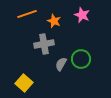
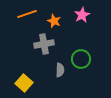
pink star: rotated 21 degrees clockwise
gray semicircle: moved 1 px left, 6 px down; rotated 152 degrees clockwise
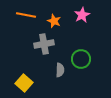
orange line: moved 1 px left, 1 px down; rotated 30 degrees clockwise
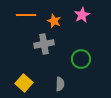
orange line: rotated 12 degrees counterclockwise
gray semicircle: moved 14 px down
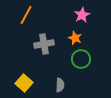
orange line: rotated 60 degrees counterclockwise
orange star: moved 21 px right, 17 px down
gray semicircle: moved 1 px down
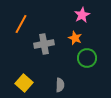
orange line: moved 5 px left, 9 px down
green circle: moved 6 px right, 1 px up
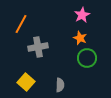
orange star: moved 5 px right
gray cross: moved 6 px left, 3 px down
yellow square: moved 2 px right, 1 px up
